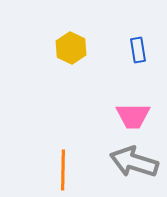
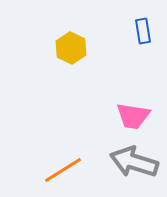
blue rectangle: moved 5 px right, 19 px up
pink trapezoid: rotated 9 degrees clockwise
orange line: rotated 57 degrees clockwise
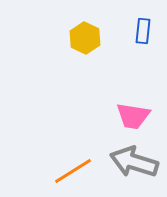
blue rectangle: rotated 15 degrees clockwise
yellow hexagon: moved 14 px right, 10 px up
orange line: moved 10 px right, 1 px down
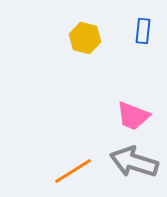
yellow hexagon: rotated 12 degrees counterclockwise
pink trapezoid: rotated 12 degrees clockwise
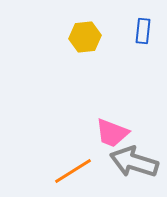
yellow hexagon: moved 1 px up; rotated 20 degrees counterclockwise
pink trapezoid: moved 21 px left, 17 px down
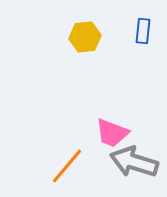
orange line: moved 6 px left, 5 px up; rotated 18 degrees counterclockwise
